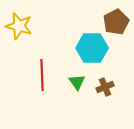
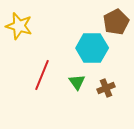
red line: rotated 24 degrees clockwise
brown cross: moved 1 px right, 1 px down
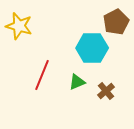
green triangle: rotated 42 degrees clockwise
brown cross: moved 3 px down; rotated 18 degrees counterclockwise
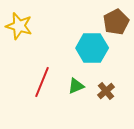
red line: moved 7 px down
green triangle: moved 1 px left, 4 px down
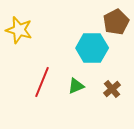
yellow star: moved 4 px down
brown cross: moved 6 px right, 2 px up
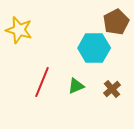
cyan hexagon: moved 2 px right
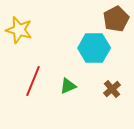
brown pentagon: moved 3 px up
red line: moved 9 px left, 1 px up
green triangle: moved 8 px left
